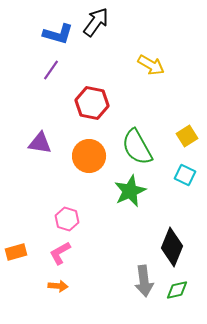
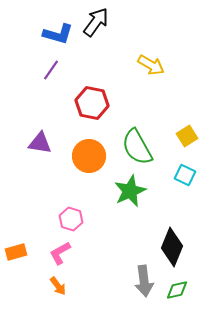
pink hexagon: moved 4 px right
orange arrow: rotated 48 degrees clockwise
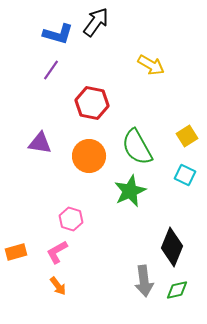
pink L-shape: moved 3 px left, 1 px up
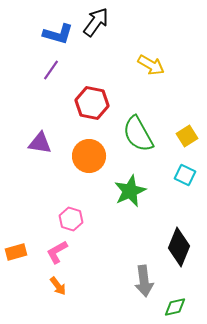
green semicircle: moved 1 px right, 13 px up
black diamond: moved 7 px right
green diamond: moved 2 px left, 17 px down
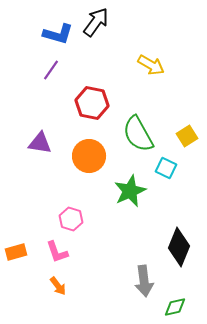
cyan square: moved 19 px left, 7 px up
pink L-shape: rotated 80 degrees counterclockwise
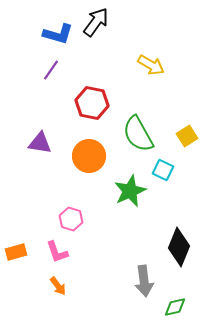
cyan square: moved 3 px left, 2 px down
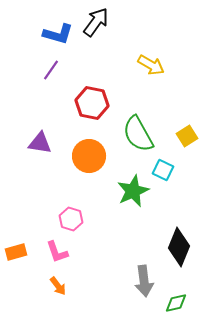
green star: moved 3 px right
green diamond: moved 1 px right, 4 px up
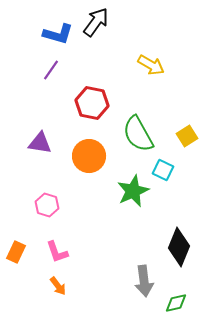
pink hexagon: moved 24 px left, 14 px up
orange rectangle: rotated 50 degrees counterclockwise
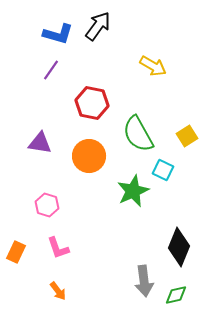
black arrow: moved 2 px right, 4 px down
yellow arrow: moved 2 px right, 1 px down
pink L-shape: moved 1 px right, 4 px up
orange arrow: moved 5 px down
green diamond: moved 8 px up
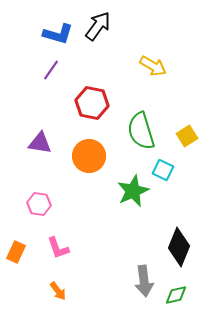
green semicircle: moved 3 px right, 3 px up; rotated 12 degrees clockwise
pink hexagon: moved 8 px left, 1 px up; rotated 10 degrees counterclockwise
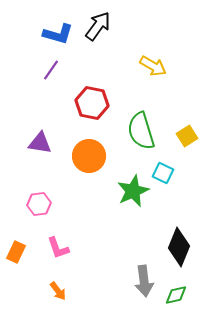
cyan square: moved 3 px down
pink hexagon: rotated 15 degrees counterclockwise
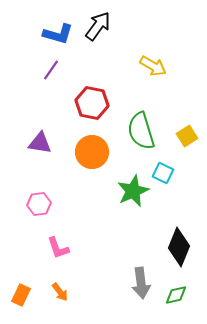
orange circle: moved 3 px right, 4 px up
orange rectangle: moved 5 px right, 43 px down
gray arrow: moved 3 px left, 2 px down
orange arrow: moved 2 px right, 1 px down
